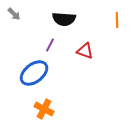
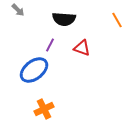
gray arrow: moved 4 px right, 4 px up
orange line: rotated 28 degrees counterclockwise
red triangle: moved 3 px left, 3 px up
blue ellipse: moved 3 px up
orange cross: rotated 36 degrees clockwise
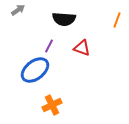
gray arrow: rotated 80 degrees counterclockwise
orange line: rotated 49 degrees clockwise
purple line: moved 1 px left, 1 px down
blue ellipse: moved 1 px right
orange cross: moved 8 px right, 4 px up
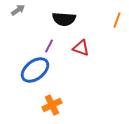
red triangle: moved 1 px left
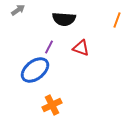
purple line: moved 1 px down
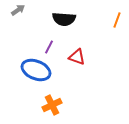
red triangle: moved 4 px left, 9 px down
blue ellipse: moved 1 px right; rotated 60 degrees clockwise
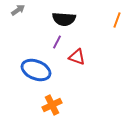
purple line: moved 8 px right, 5 px up
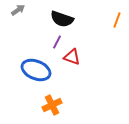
black semicircle: moved 2 px left; rotated 15 degrees clockwise
red triangle: moved 5 px left
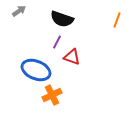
gray arrow: moved 1 px right, 1 px down
orange cross: moved 10 px up
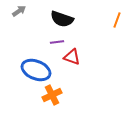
purple line: rotated 56 degrees clockwise
